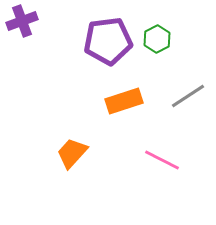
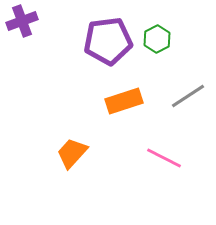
pink line: moved 2 px right, 2 px up
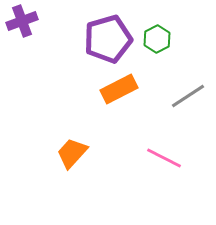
purple pentagon: moved 2 px up; rotated 9 degrees counterclockwise
orange rectangle: moved 5 px left, 12 px up; rotated 9 degrees counterclockwise
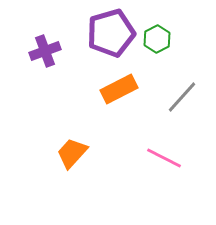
purple cross: moved 23 px right, 30 px down
purple pentagon: moved 3 px right, 6 px up
gray line: moved 6 px left, 1 px down; rotated 15 degrees counterclockwise
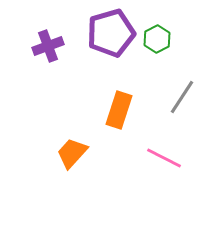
purple cross: moved 3 px right, 5 px up
orange rectangle: moved 21 px down; rotated 45 degrees counterclockwise
gray line: rotated 9 degrees counterclockwise
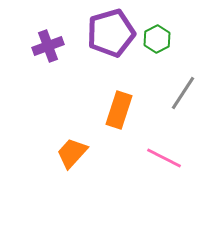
gray line: moved 1 px right, 4 px up
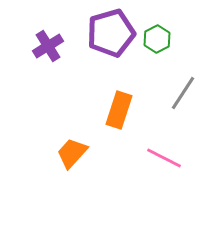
purple cross: rotated 12 degrees counterclockwise
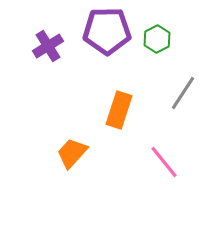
purple pentagon: moved 4 px left, 2 px up; rotated 15 degrees clockwise
pink line: moved 4 px down; rotated 24 degrees clockwise
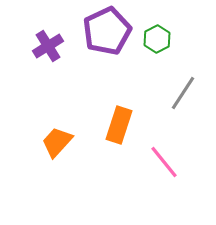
purple pentagon: rotated 24 degrees counterclockwise
orange rectangle: moved 15 px down
orange trapezoid: moved 15 px left, 11 px up
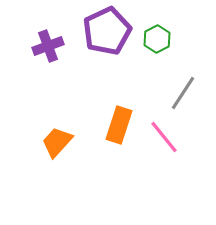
purple cross: rotated 12 degrees clockwise
pink line: moved 25 px up
